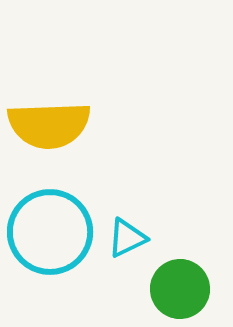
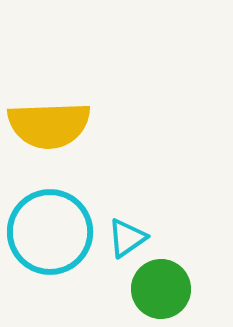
cyan triangle: rotated 9 degrees counterclockwise
green circle: moved 19 px left
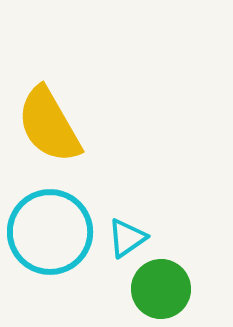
yellow semicircle: rotated 62 degrees clockwise
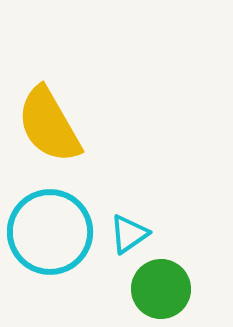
cyan triangle: moved 2 px right, 4 px up
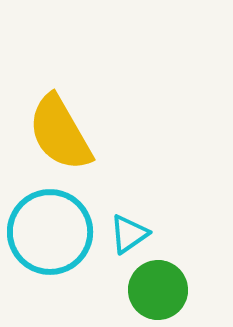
yellow semicircle: moved 11 px right, 8 px down
green circle: moved 3 px left, 1 px down
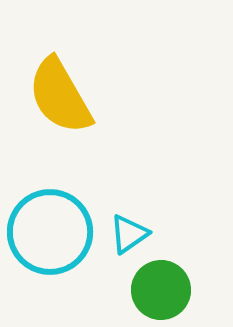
yellow semicircle: moved 37 px up
green circle: moved 3 px right
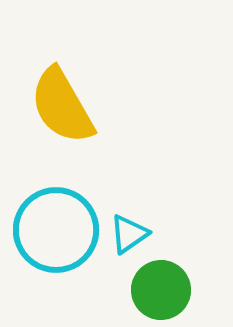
yellow semicircle: moved 2 px right, 10 px down
cyan circle: moved 6 px right, 2 px up
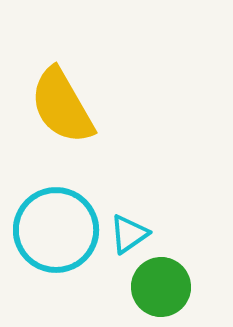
green circle: moved 3 px up
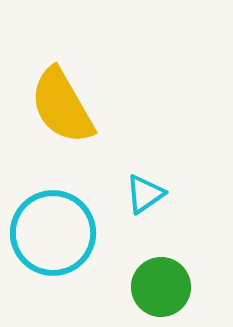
cyan circle: moved 3 px left, 3 px down
cyan triangle: moved 16 px right, 40 px up
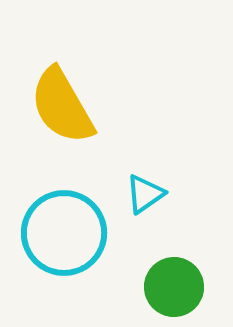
cyan circle: moved 11 px right
green circle: moved 13 px right
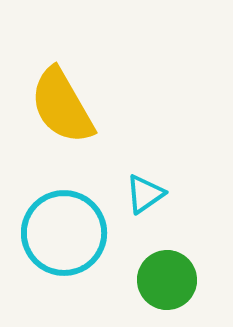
green circle: moved 7 px left, 7 px up
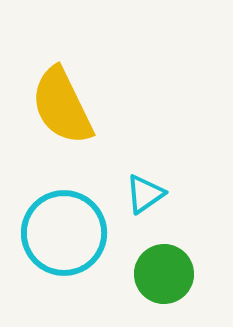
yellow semicircle: rotated 4 degrees clockwise
green circle: moved 3 px left, 6 px up
